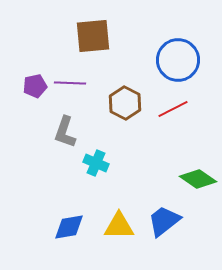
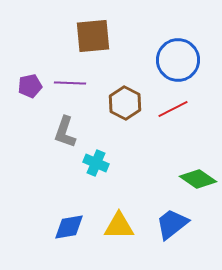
purple pentagon: moved 5 px left
blue trapezoid: moved 8 px right, 3 px down
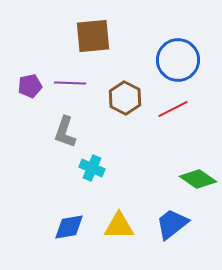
brown hexagon: moved 5 px up
cyan cross: moved 4 px left, 5 px down
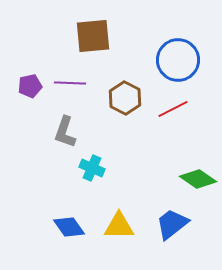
blue diamond: rotated 64 degrees clockwise
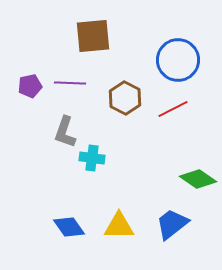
cyan cross: moved 10 px up; rotated 15 degrees counterclockwise
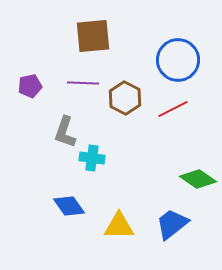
purple line: moved 13 px right
blue diamond: moved 21 px up
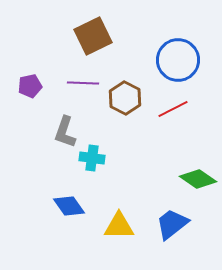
brown square: rotated 21 degrees counterclockwise
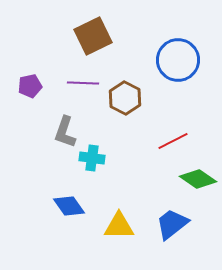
red line: moved 32 px down
